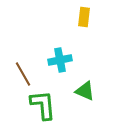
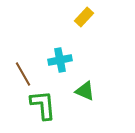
yellow rectangle: rotated 36 degrees clockwise
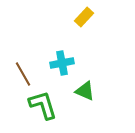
cyan cross: moved 2 px right, 3 px down
green L-shape: rotated 12 degrees counterclockwise
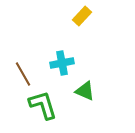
yellow rectangle: moved 2 px left, 1 px up
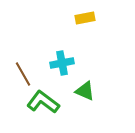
yellow rectangle: moved 3 px right, 2 px down; rotated 36 degrees clockwise
green L-shape: moved 3 px up; rotated 36 degrees counterclockwise
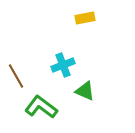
cyan cross: moved 1 px right, 2 px down; rotated 10 degrees counterclockwise
brown line: moved 7 px left, 2 px down
green L-shape: moved 2 px left, 5 px down
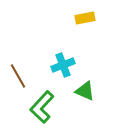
brown line: moved 2 px right
green L-shape: moved 1 px right; rotated 84 degrees counterclockwise
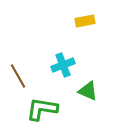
yellow rectangle: moved 3 px down
green triangle: moved 3 px right
green L-shape: moved 2 px down; rotated 56 degrees clockwise
